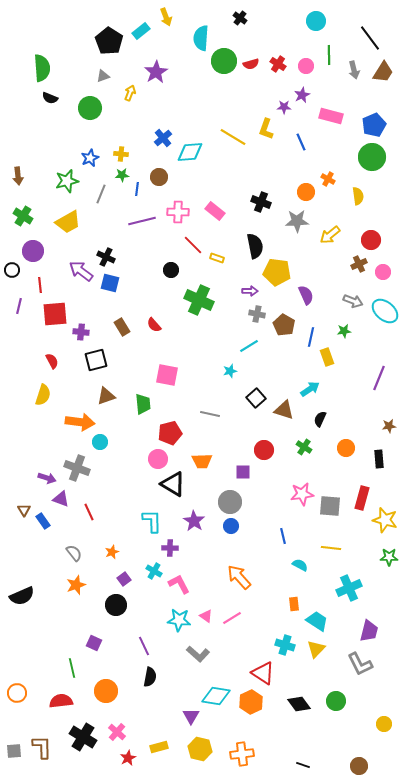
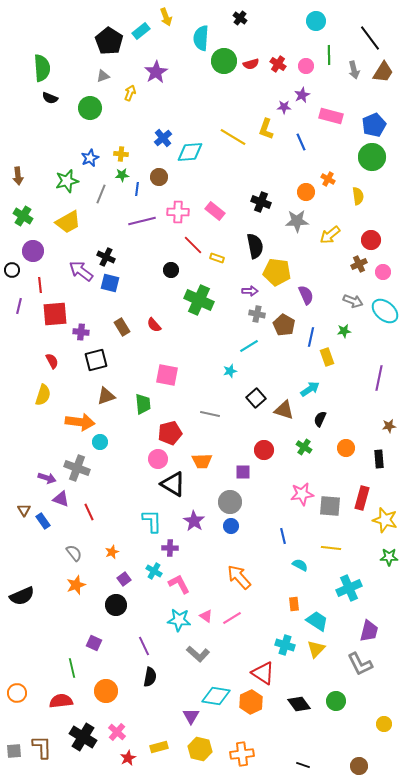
purple line at (379, 378): rotated 10 degrees counterclockwise
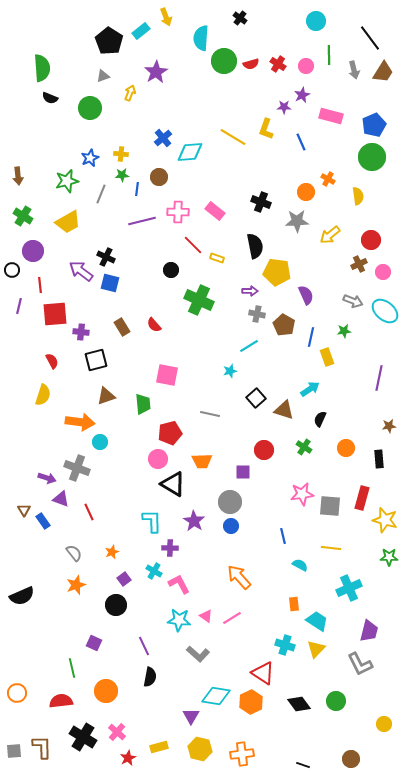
brown circle at (359, 766): moved 8 px left, 7 px up
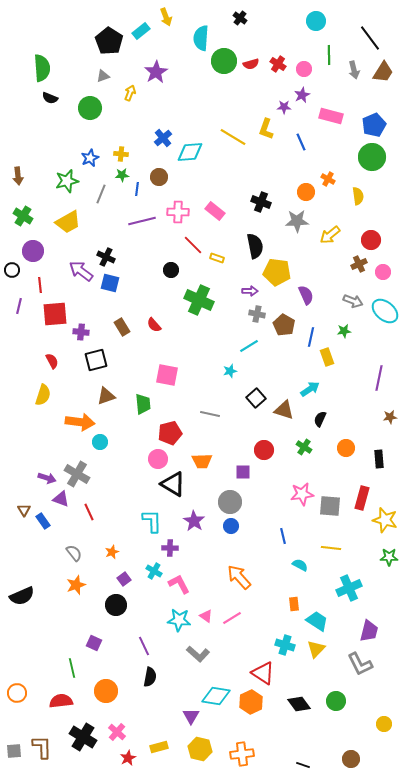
pink circle at (306, 66): moved 2 px left, 3 px down
brown star at (389, 426): moved 1 px right, 9 px up
gray cross at (77, 468): moved 6 px down; rotated 10 degrees clockwise
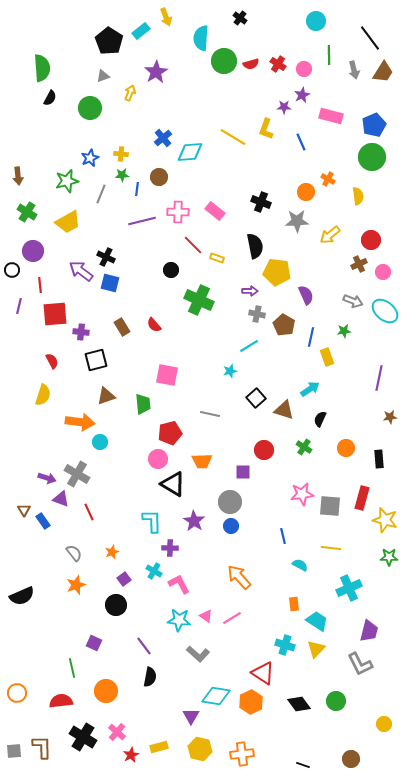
black semicircle at (50, 98): rotated 84 degrees counterclockwise
green cross at (23, 216): moved 4 px right, 4 px up
purple line at (144, 646): rotated 12 degrees counterclockwise
red star at (128, 758): moved 3 px right, 3 px up
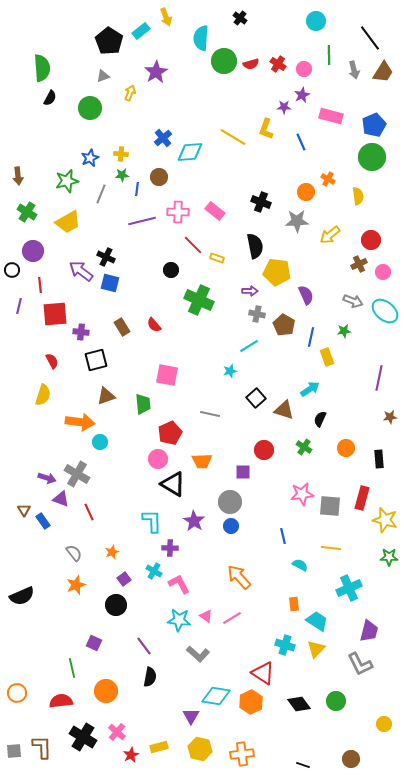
red pentagon at (170, 433): rotated 10 degrees counterclockwise
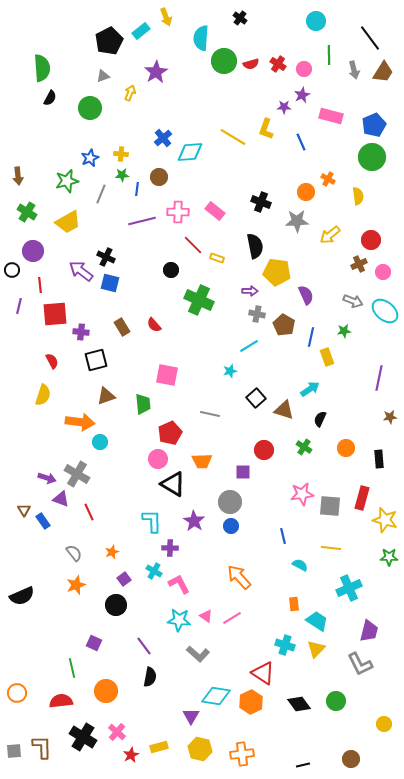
black pentagon at (109, 41): rotated 12 degrees clockwise
black line at (303, 765): rotated 32 degrees counterclockwise
